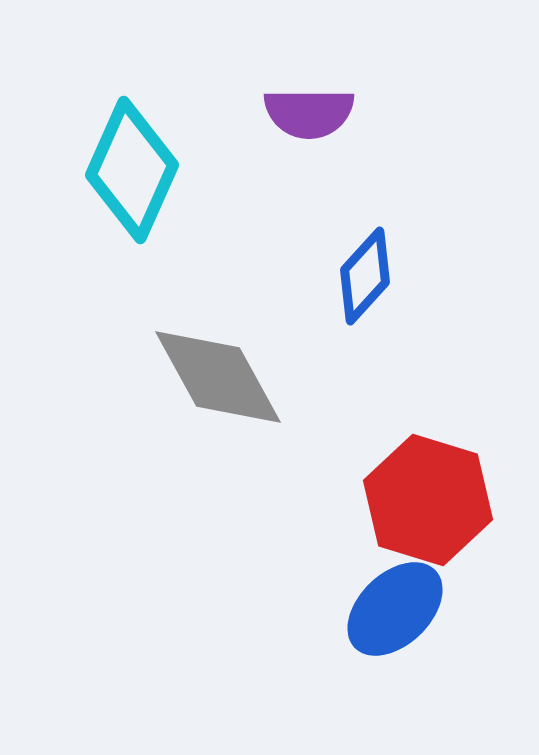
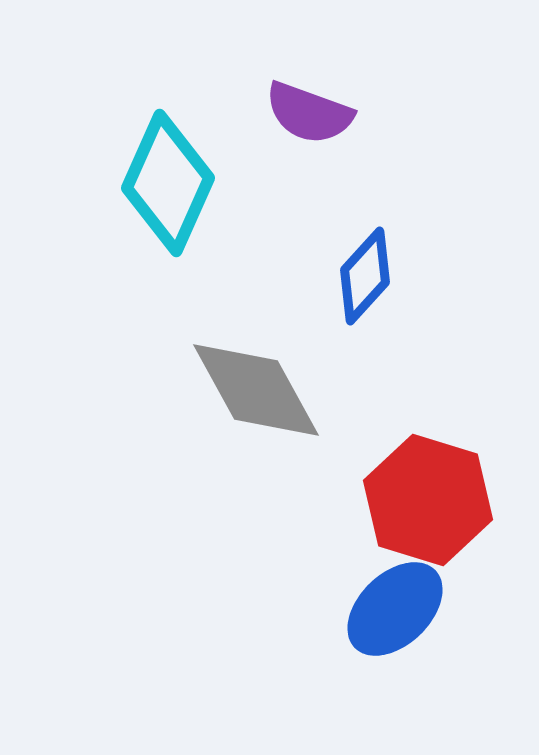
purple semicircle: rotated 20 degrees clockwise
cyan diamond: moved 36 px right, 13 px down
gray diamond: moved 38 px right, 13 px down
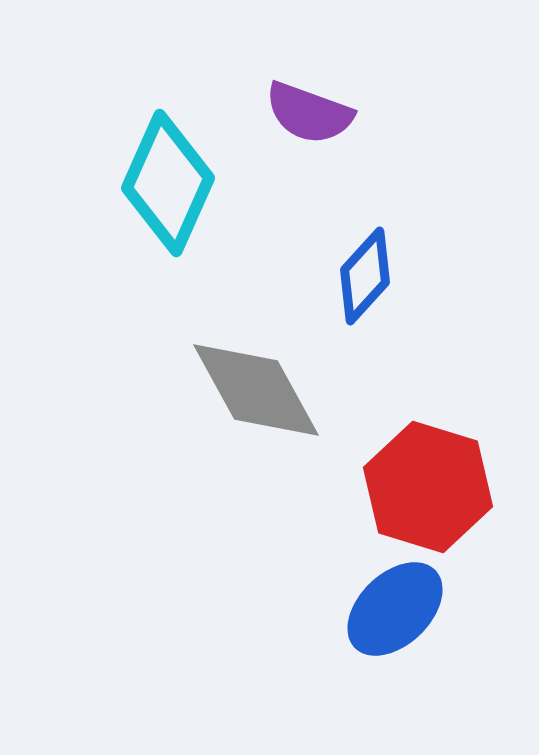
red hexagon: moved 13 px up
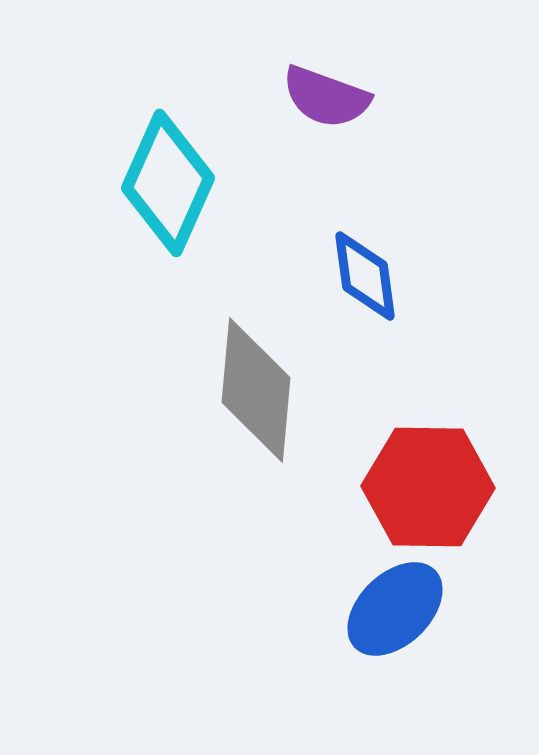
purple semicircle: moved 17 px right, 16 px up
blue diamond: rotated 50 degrees counterclockwise
gray diamond: rotated 34 degrees clockwise
red hexagon: rotated 16 degrees counterclockwise
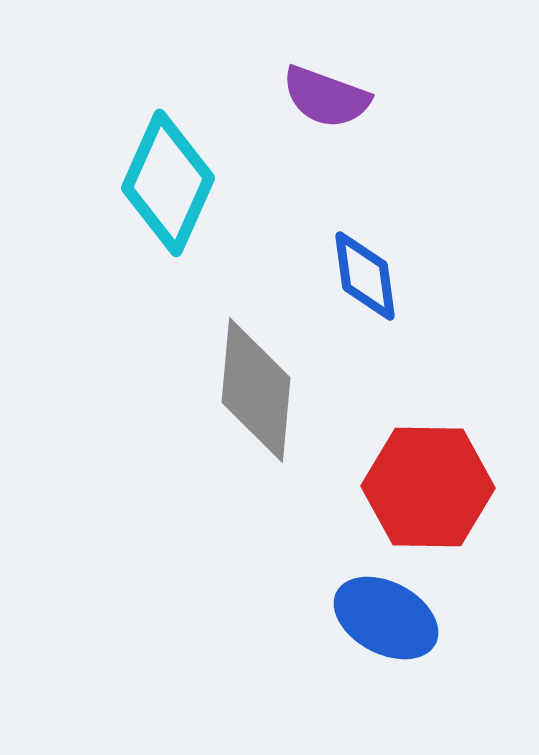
blue ellipse: moved 9 px left, 9 px down; rotated 72 degrees clockwise
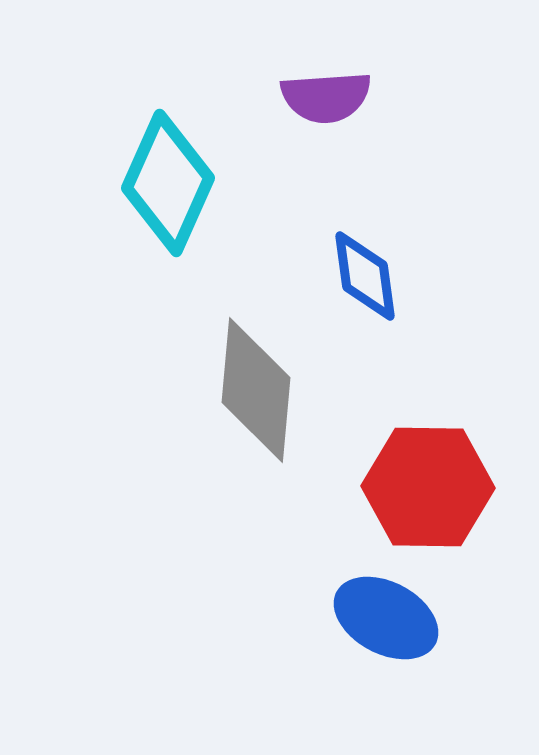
purple semicircle: rotated 24 degrees counterclockwise
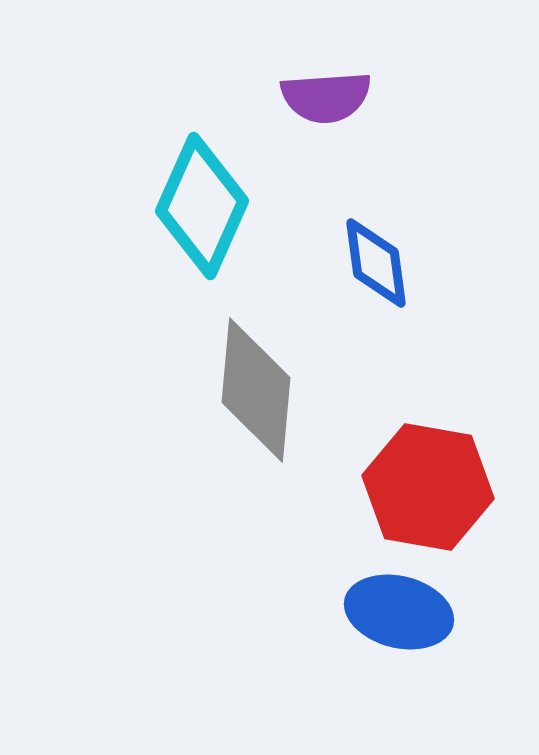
cyan diamond: moved 34 px right, 23 px down
blue diamond: moved 11 px right, 13 px up
red hexagon: rotated 9 degrees clockwise
blue ellipse: moved 13 px right, 6 px up; rotated 14 degrees counterclockwise
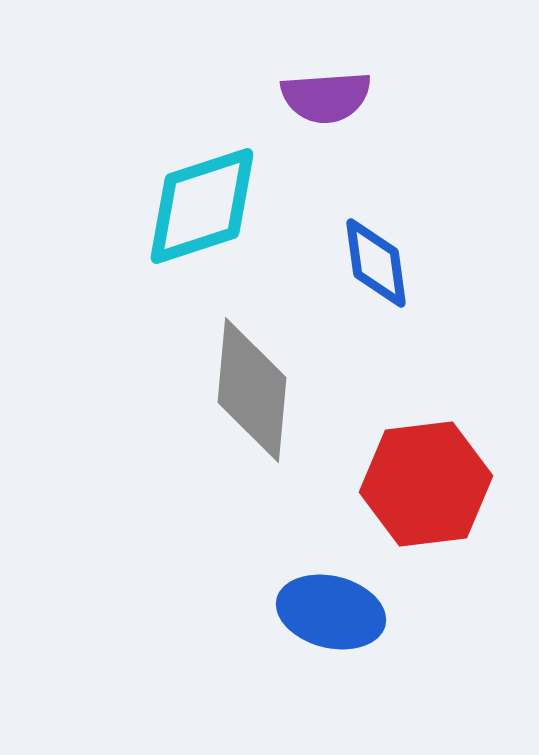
cyan diamond: rotated 48 degrees clockwise
gray diamond: moved 4 px left
red hexagon: moved 2 px left, 3 px up; rotated 17 degrees counterclockwise
blue ellipse: moved 68 px left
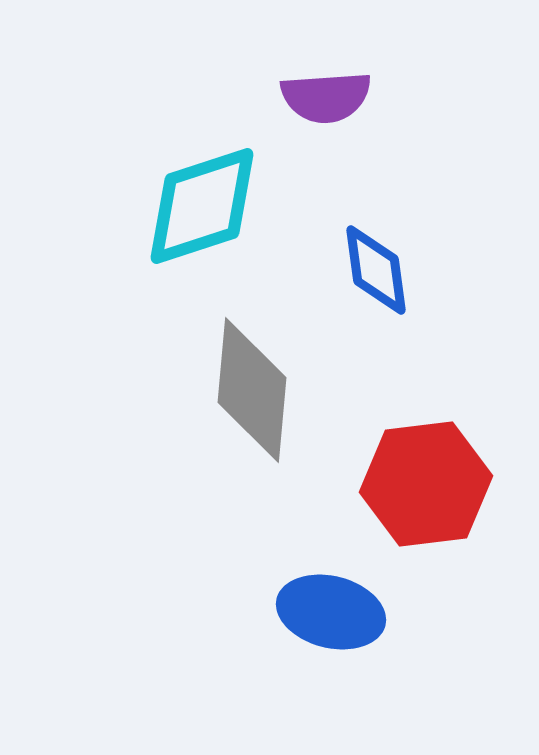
blue diamond: moved 7 px down
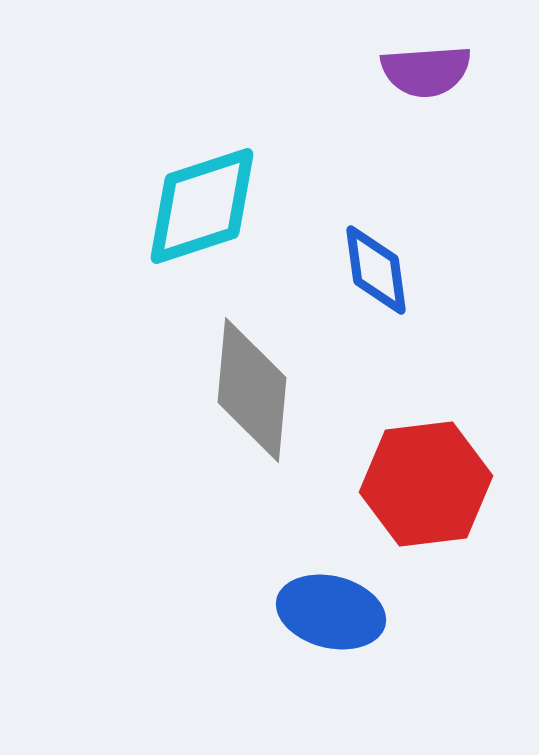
purple semicircle: moved 100 px right, 26 px up
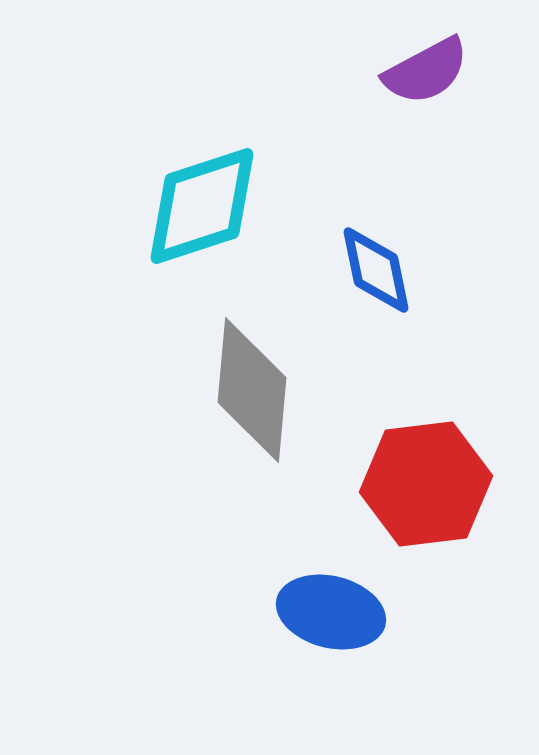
purple semicircle: rotated 24 degrees counterclockwise
blue diamond: rotated 4 degrees counterclockwise
